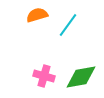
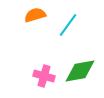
orange semicircle: moved 2 px left
green diamond: moved 1 px left, 6 px up
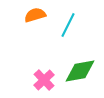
cyan line: rotated 10 degrees counterclockwise
pink cross: moved 4 px down; rotated 30 degrees clockwise
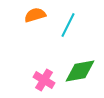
pink cross: rotated 15 degrees counterclockwise
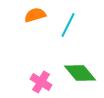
green diamond: moved 2 px down; rotated 60 degrees clockwise
pink cross: moved 3 px left, 2 px down
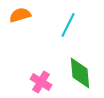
orange semicircle: moved 15 px left
green diamond: rotated 36 degrees clockwise
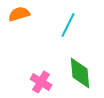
orange semicircle: moved 1 px left, 1 px up
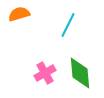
pink cross: moved 4 px right, 9 px up; rotated 30 degrees clockwise
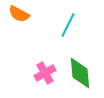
orange semicircle: rotated 135 degrees counterclockwise
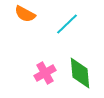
orange semicircle: moved 6 px right
cyan line: moved 1 px left, 1 px up; rotated 20 degrees clockwise
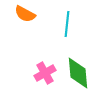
cyan line: rotated 40 degrees counterclockwise
green diamond: moved 2 px left
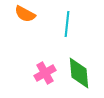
green diamond: moved 1 px right
